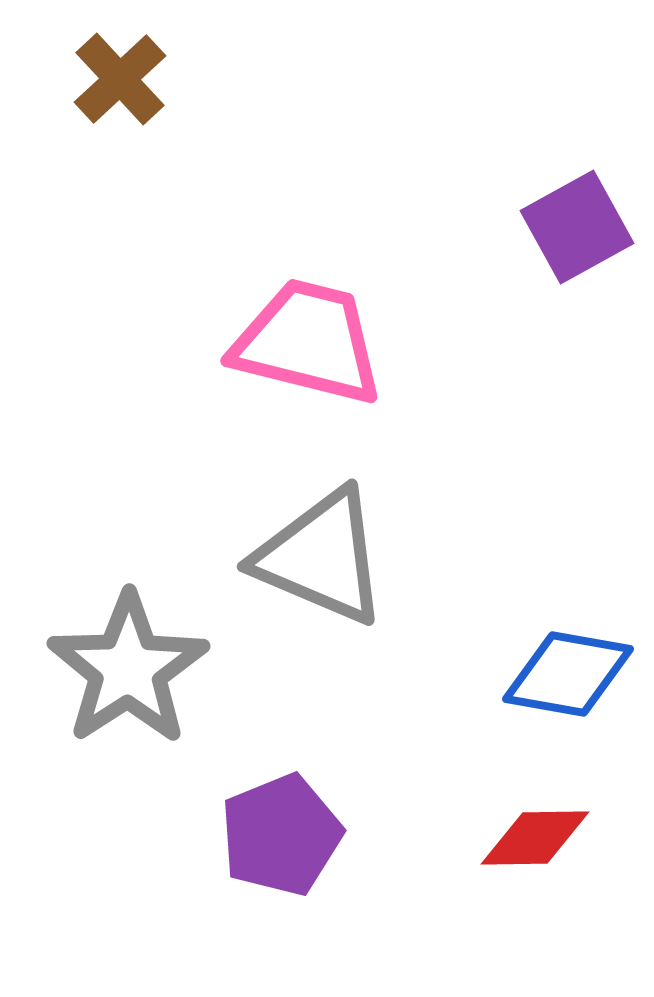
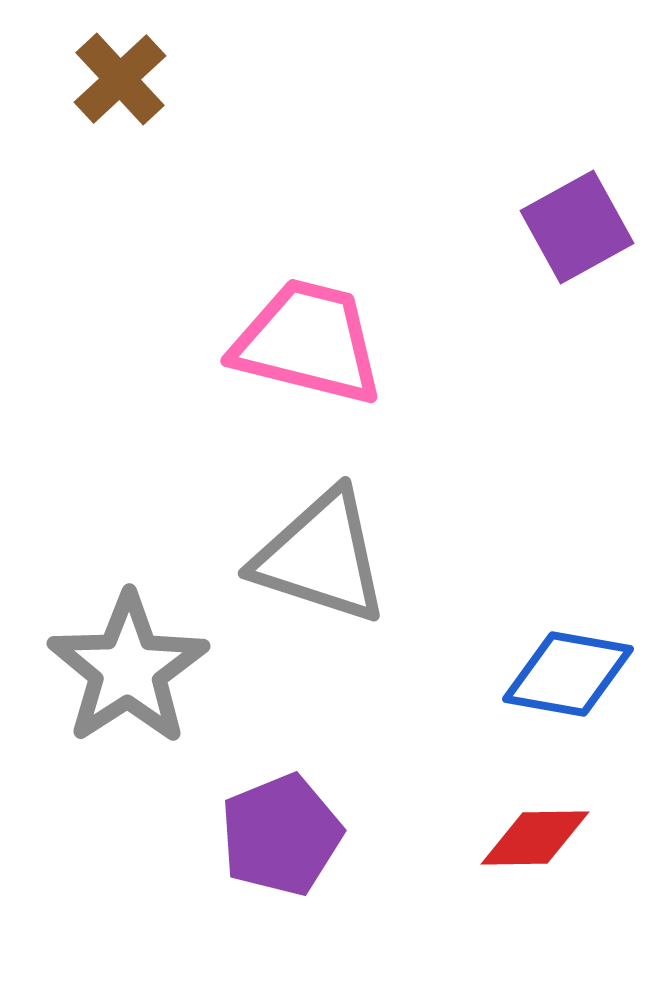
gray triangle: rotated 5 degrees counterclockwise
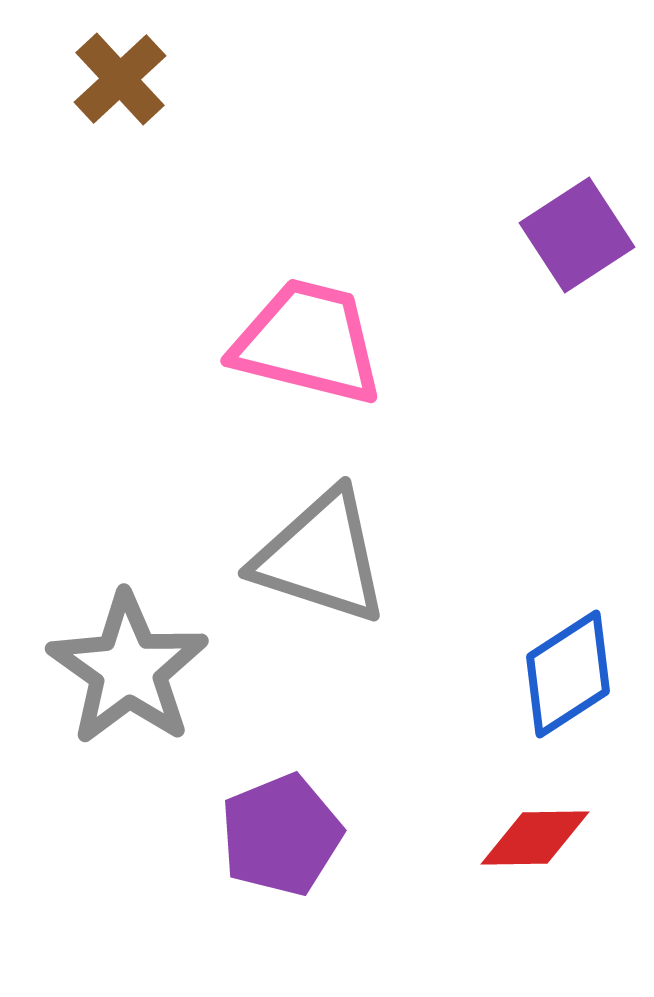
purple square: moved 8 px down; rotated 4 degrees counterclockwise
gray star: rotated 4 degrees counterclockwise
blue diamond: rotated 43 degrees counterclockwise
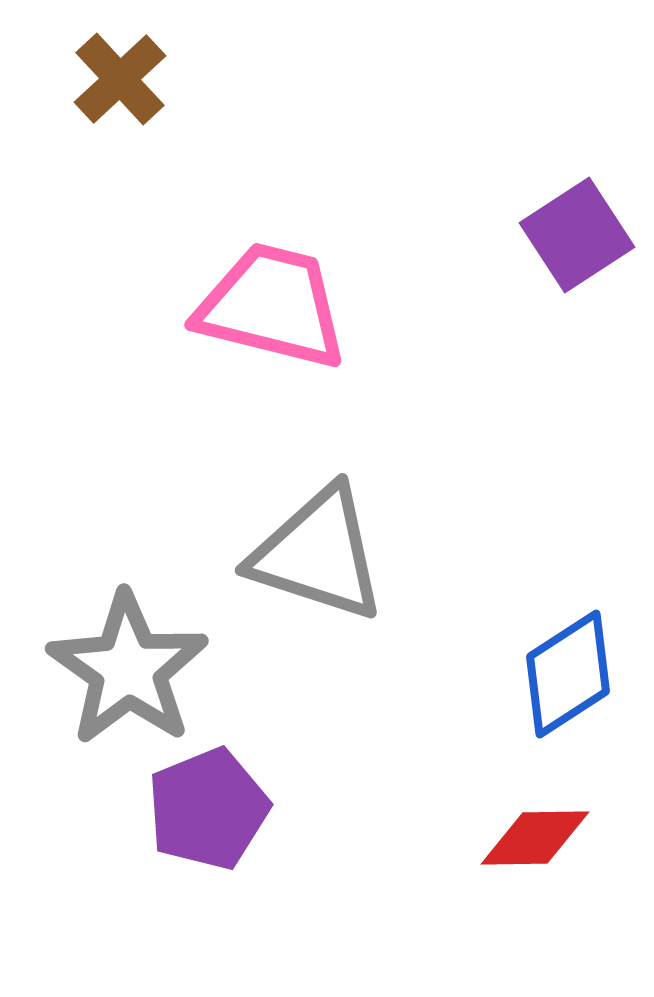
pink trapezoid: moved 36 px left, 36 px up
gray triangle: moved 3 px left, 3 px up
purple pentagon: moved 73 px left, 26 px up
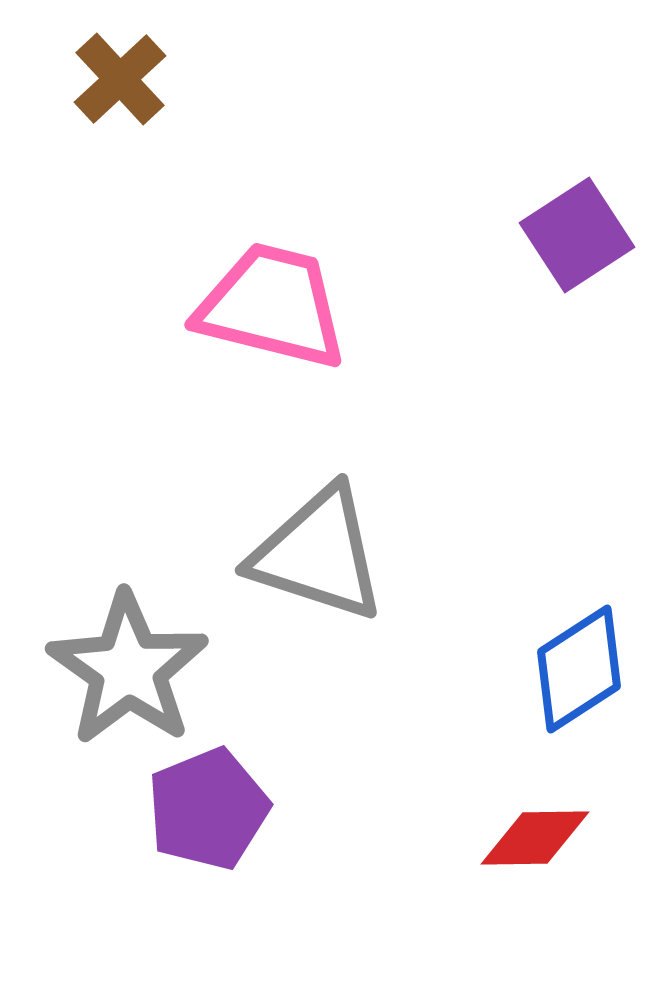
blue diamond: moved 11 px right, 5 px up
